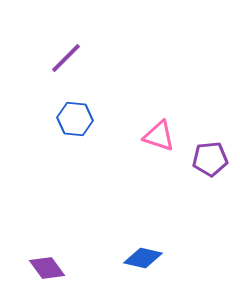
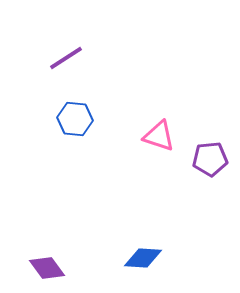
purple line: rotated 12 degrees clockwise
blue diamond: rotated 9 degrees counterclockwise
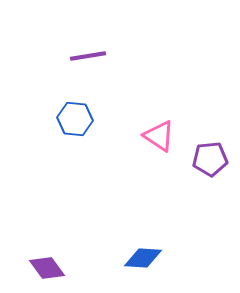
purple line: moved 22 px right, 2 px up; rotated 24 degrees clockwise
pink triangle: rotated 16 degrees clockwise
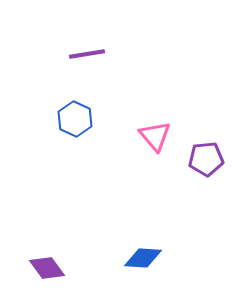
purple line: moved 1 px left, 2 px up
blue hexagon: rotated 20 degrees clockwise
pink triangle: moved 4 px left; rotated 16 degrees clockwise
purple pentagon: moved 4 px left
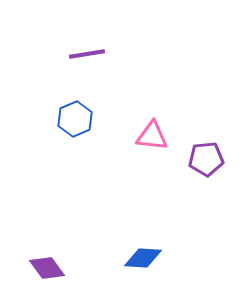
blue hexagon: rotated 12 degrees clockwise
pink triangle: moved 3 px left; rotated 44 degrees counterclockwise
